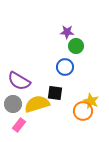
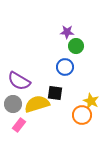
orange circle: moved 1 px left, 4 px down
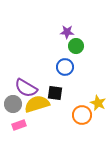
purple semicircle: moved 7 px right, 7 px down
yellow star: moved 7 px right, 2 px down
pink rectangle: rotated 32 degrees clockwise
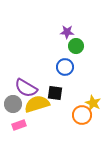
yellow star: moved 5 px left
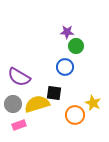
purple semicircle: moved 7 px left, 11 px up
black square: moved 1 px left
orange circle: moved 7 px left
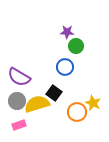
black square: rotated 28 degrees clockwise
gray circle: moved 4 px right, 3 px up
orange circle: moved 2 px right, 3 px up
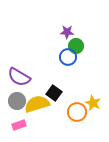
blue circle: moved 3 px right, 10 px up
